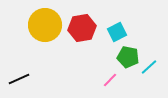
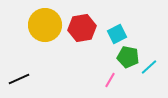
cyan square: moved 2 px down
pink line: rotated 14 degrees counterclockwise
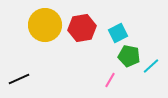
cyan square: moved 1 px right, 1 px up
green pentagon: moved 1 px right, 1 px up
cyan line: moved 2 px right, 1 px up
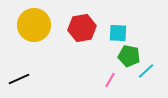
yellow circle: moved 11 px left
cyan square: rotated 30 degrees clockwise
cyan line: moved 5 px left, 5 px down
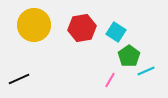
cyan square: moved 2 px left, 1 px up; rotated 30 degrees clockwise
green pentagon: rotated 25 degrees clockwise
cyan line: rotated 18 degrees clockwise
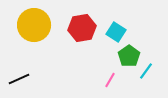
cyan line: rotated 30 degrees counterclockwise
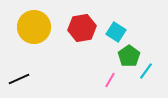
yellow circle: moved 2 px down
